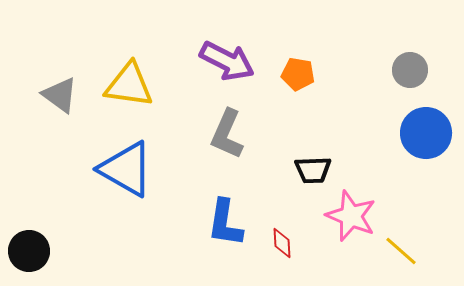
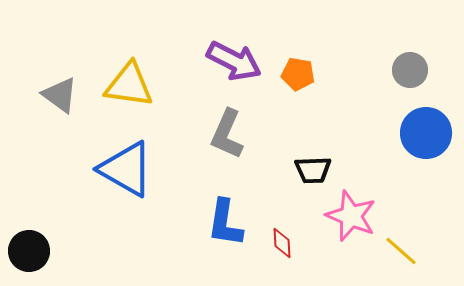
purple arrow: moved 7 px right
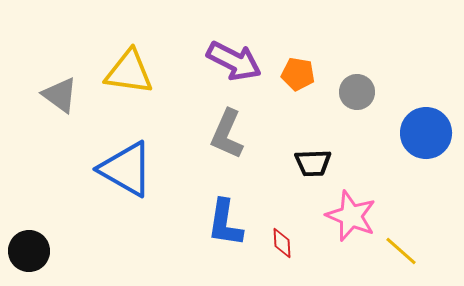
gray circle: moved 53 px left, 22 px down
yellow triangle: moved 13 px up
black trapezoid: moved 7 px up
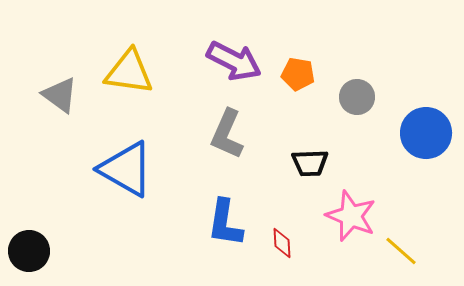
gray circle: moved 5 px down
black trapezoid: moved 3 px left
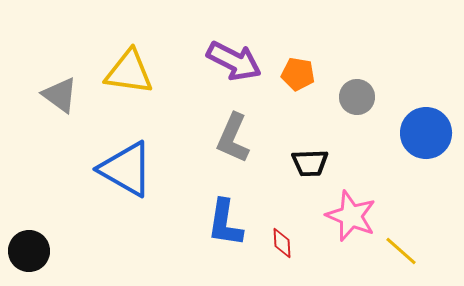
gray L-shape: moved 6 px right, 4 px down
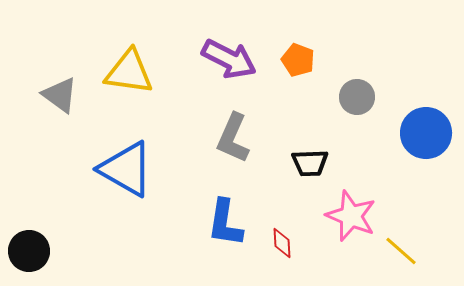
purple arrow: moved 5 px left, 2 px up
orange pentagon: moved 14 px up; rotated 12 degrees clockwise
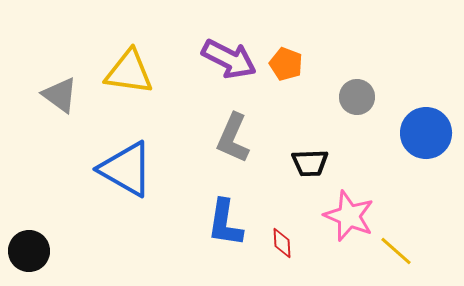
orange pentagon: moved 12 px left, 4 px down
pink star: moved 2 px left
yellow line: moved 5 px left
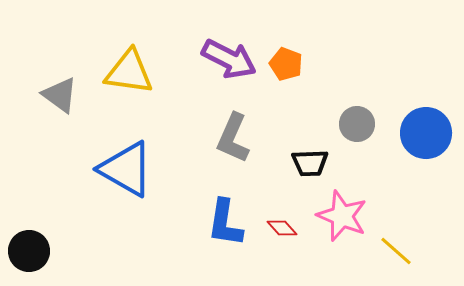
gray circle: moved 27 px down
pink star: moved 7 px left
red diamond: moved 15 px up; rotated 40 degrees counterclockwise
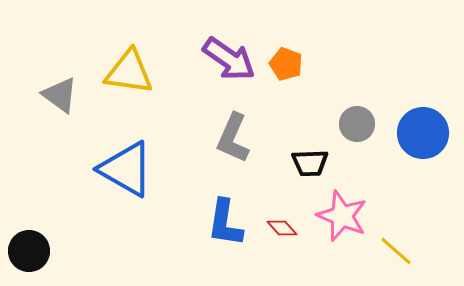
purple arrow: rotated 8 degrees clockwise
blue circle: moved 3 px left
